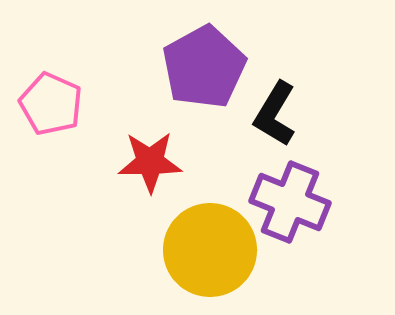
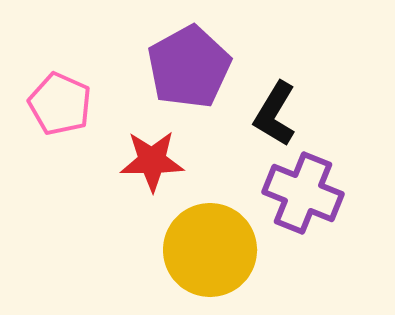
purple pentagon: moved 15 px left
pink pentagon: moved 9 px right
red star: moved 2 px right, 1 px up
purple cross: moved 13 px right, 9 px up
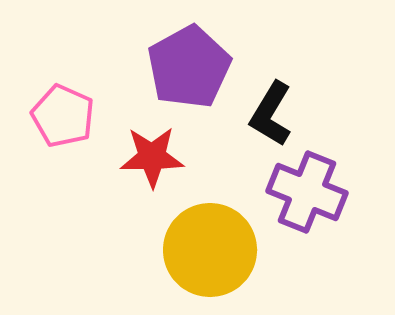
pink pentagon: moved 3 px right, 12 px down
black L-shape: moved 4 px left
red star: moved 4 px up
purple cross: moved 4 px right, 1 px up
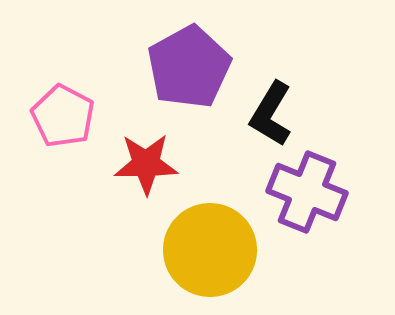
pink pentagon: rotated 4 degrees clockwise
red star: moved 6 px left, 7 px down
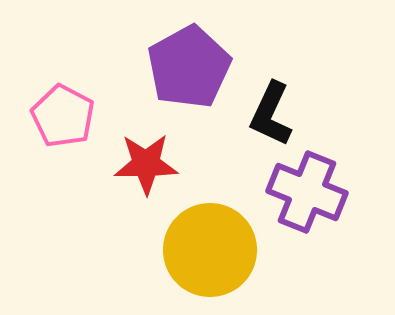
black L-shape: rotated 6 degrees counterclockwise
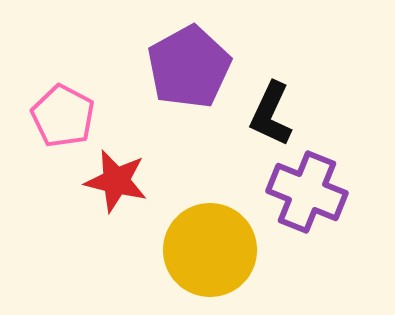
red star: moved 30 px left, 17 px down; rotated 14 degrees clockwise
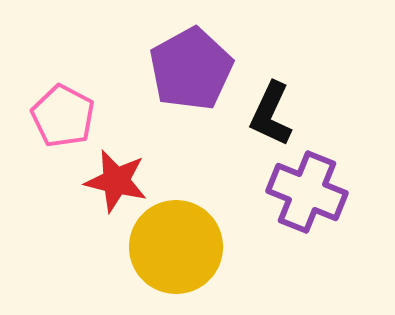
purple pentagon: moved 2 px right, 2 px down
yellow circle: moved 34 px left, 3 px up
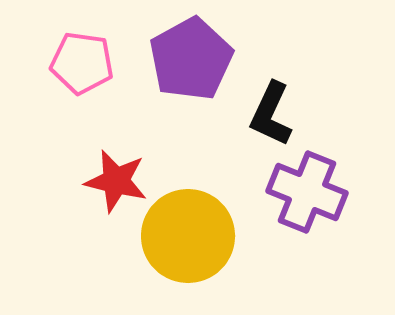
purple pentagon: moved 10 px up
pink pentagon: moved 19 px right, 53 px up; rotated 20 degrees counterclockwise
yellow circle: moved 12 px right, 11 px up
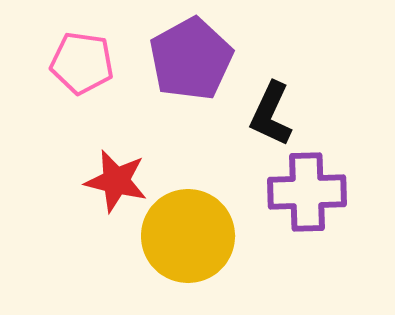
purple cross: rotated 24 degrees counterclockwise
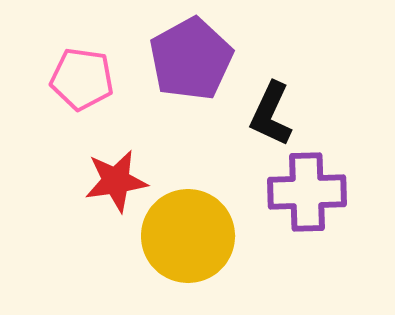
pink pentagon: moved 16 px down
red star: rotated 22 degrees counterclockwise
